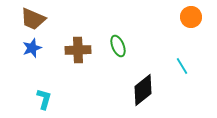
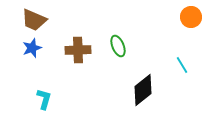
brown trapezoid: moved 1 px right, 1 px down
cyan line: moved 1 px up
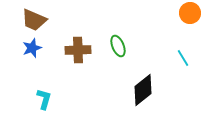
orange circle: moved 1 px left, 4 px up
cyan line: moved 1 px right, 7 px up
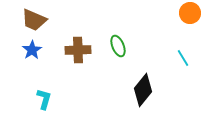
blue star: moved 2 px down; rotated 12 degrees counterclockwise
black diamond: rotated 12 degrees counterclockwise
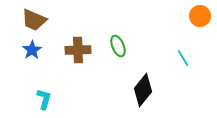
orange circle: moved 10 px right, 3 px down
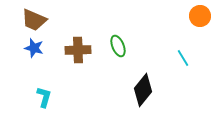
blue star: moved 2 px right, 2 px up; rotated 24 degrees counterclockwise
cyan L-shape: moved 2 px up
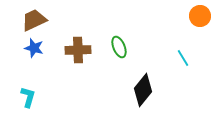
brown trapezoid: rotated 132 degrees clockwise
green ellipse: moved 1 px right, 1 px down
cyan L-shape: moved 16 px left
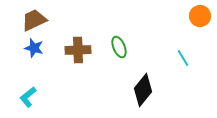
cyan L-shape: rotated 145 degrees counterclockwise
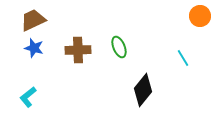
brown trapezoid: moved 1 px left
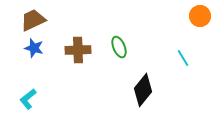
cyan L-shape: moved 2 px down
